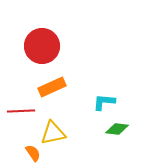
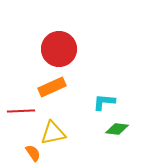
red circle: moved 17 px right, 3 px down
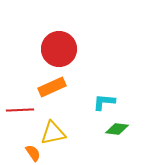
red line: moved 1 px left, 1 px up
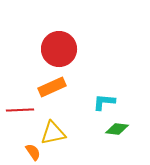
orange semicircle: moved 1 px up
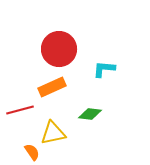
cyan L-shape: moved 33 px up
red line: rotated 12 degrees counterclockwise
green diamond: moved 27 px left, 15 px up
orange semicircle: moved 1 px left
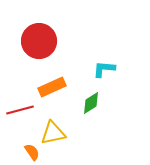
red circle: moved 20 px left, 8 px up
green diamond: moved 1 px right, 11 px up; rotated 40 degrees counterclockwise
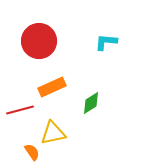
cyan L-shape: moved 2 px right, 27 px up
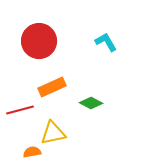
cyan L-shape: rotated 55 degrees clockwise
green diamond: rotated 60 degrees clockwise
orange semicircle: rotated 66 degrees counterclockwise
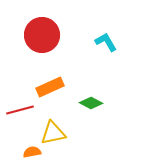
red circle: moved 3 px right, 6 px up
orange rectangle: moved 2 px left
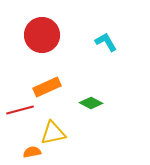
orange rectangle: moved 3 px left
